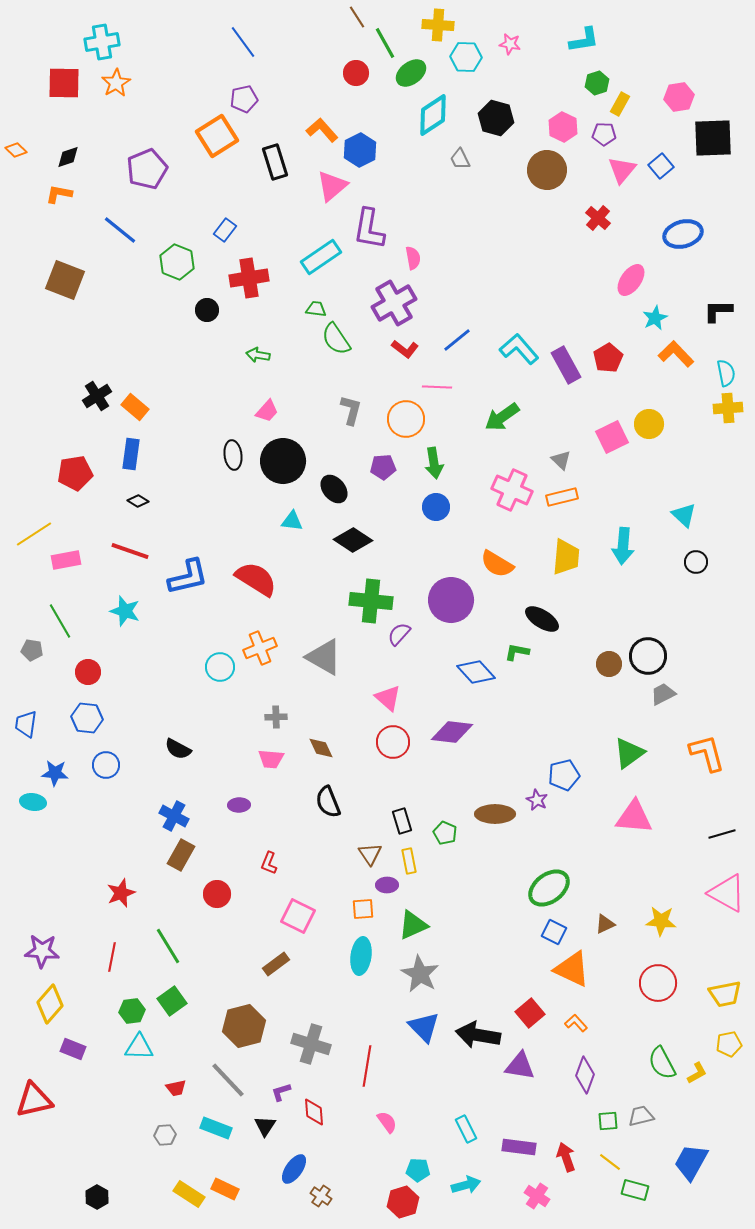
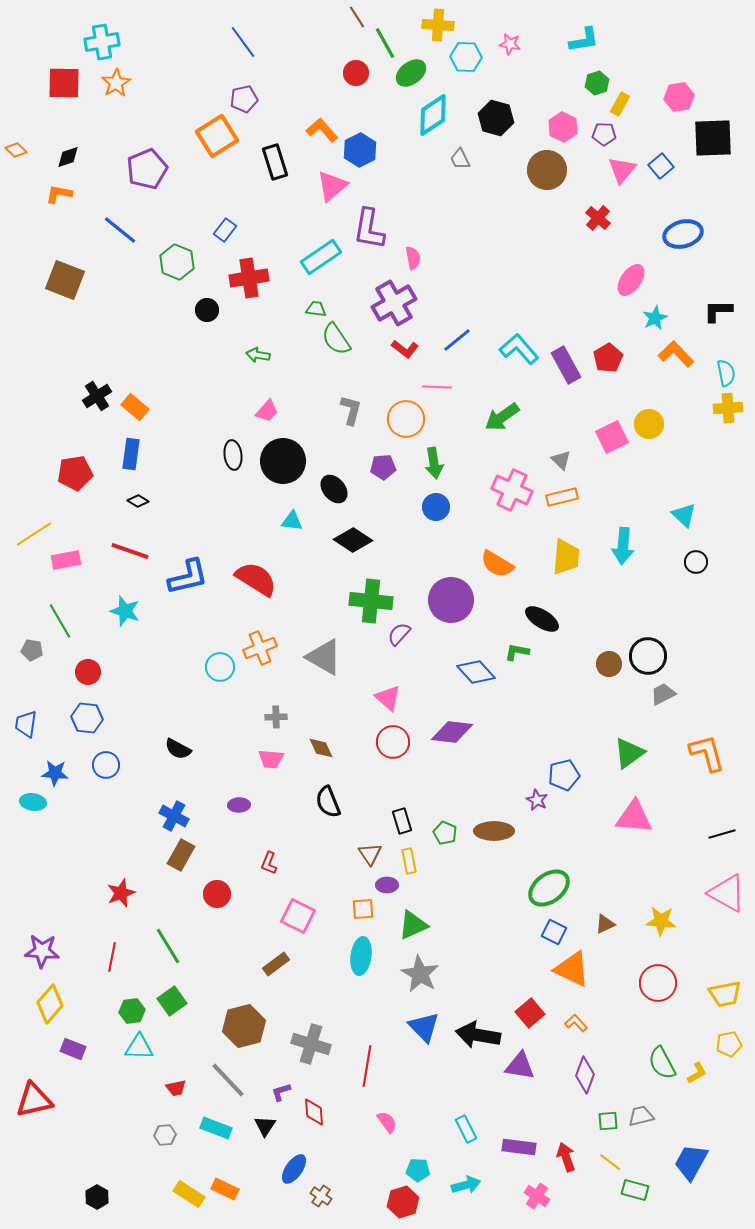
brown ellipse at (495, 814): moved 1 px left, 17 px down
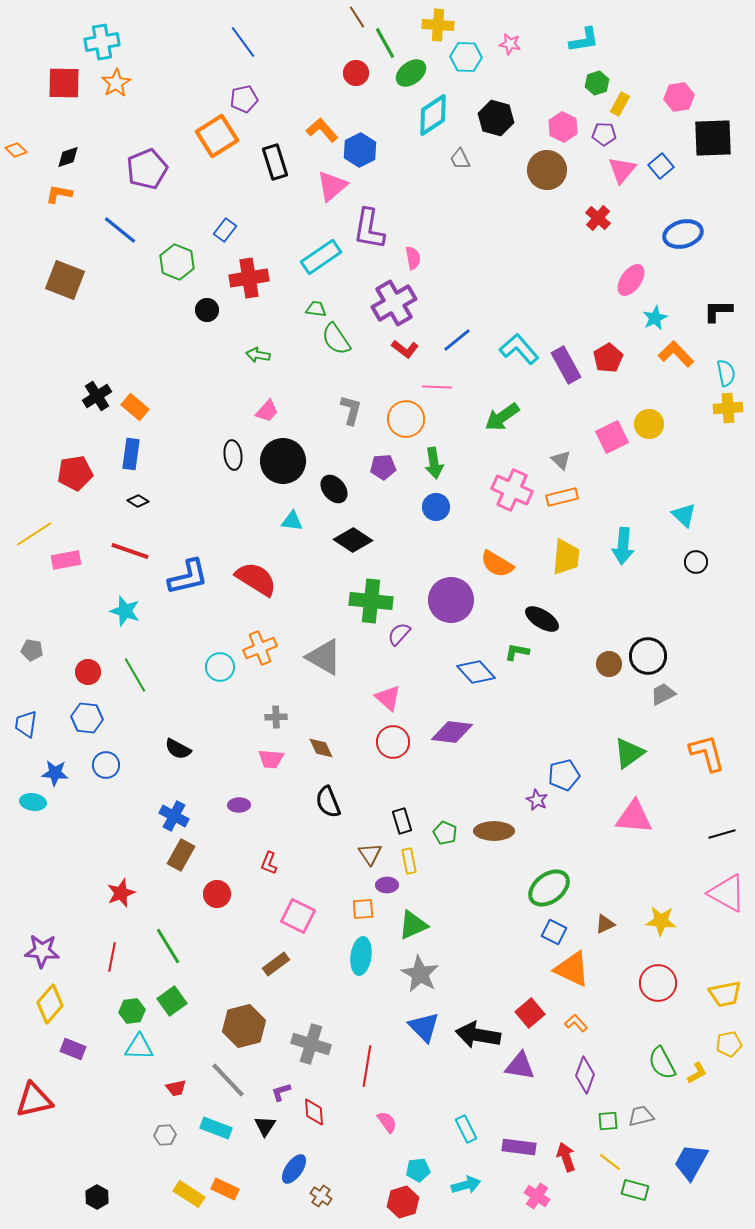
green line at (60, 621): moved 75 px right, 54 px down
cyan pentagon at (418, 1170): rotated 10 degrees counterclockwise
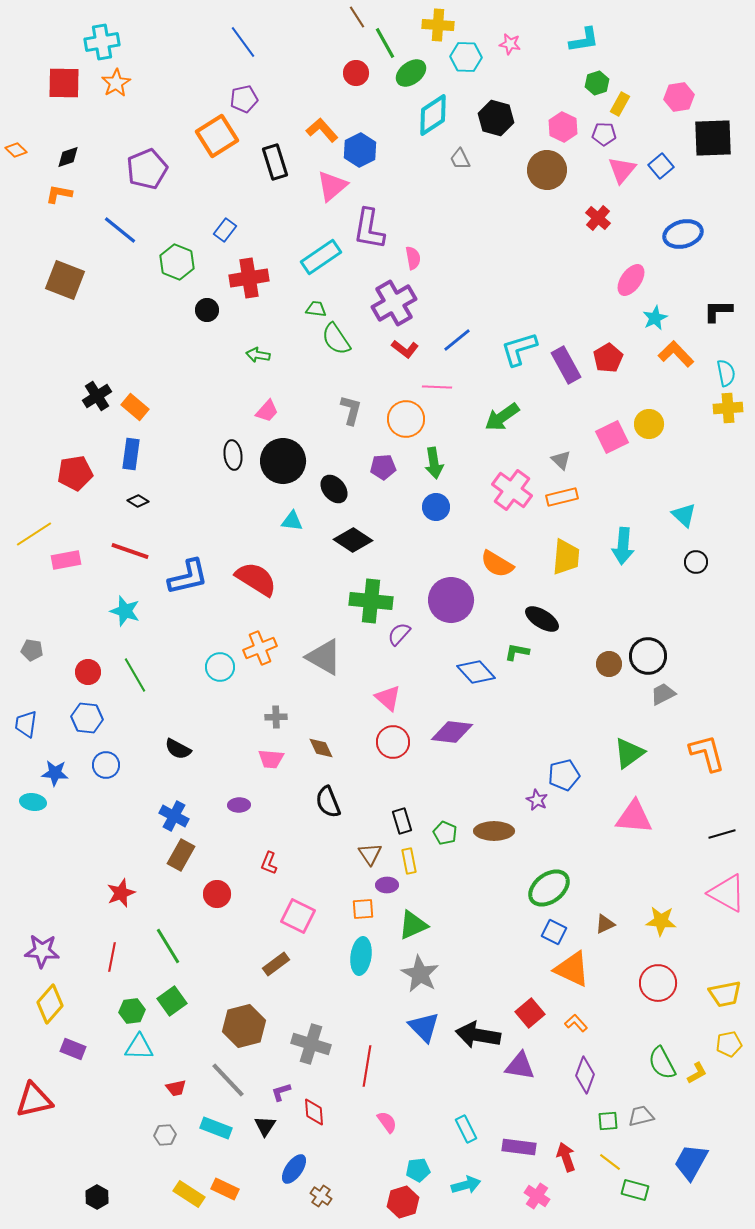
cyan L-shape at (519, 349): rotated 66 degrees counterclockwise
pink cross at (512, 490): rotated 12 degrees clockwise
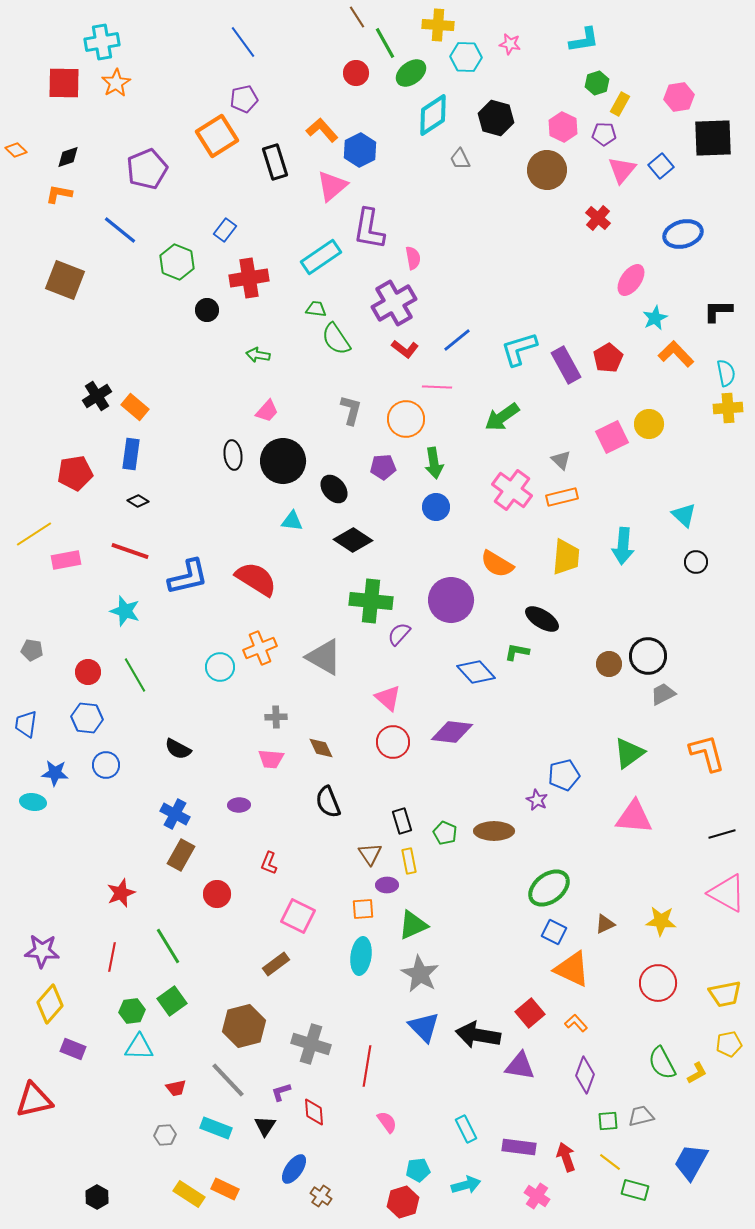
blue cross at (174, 816): moved 1 px right, 2 px up
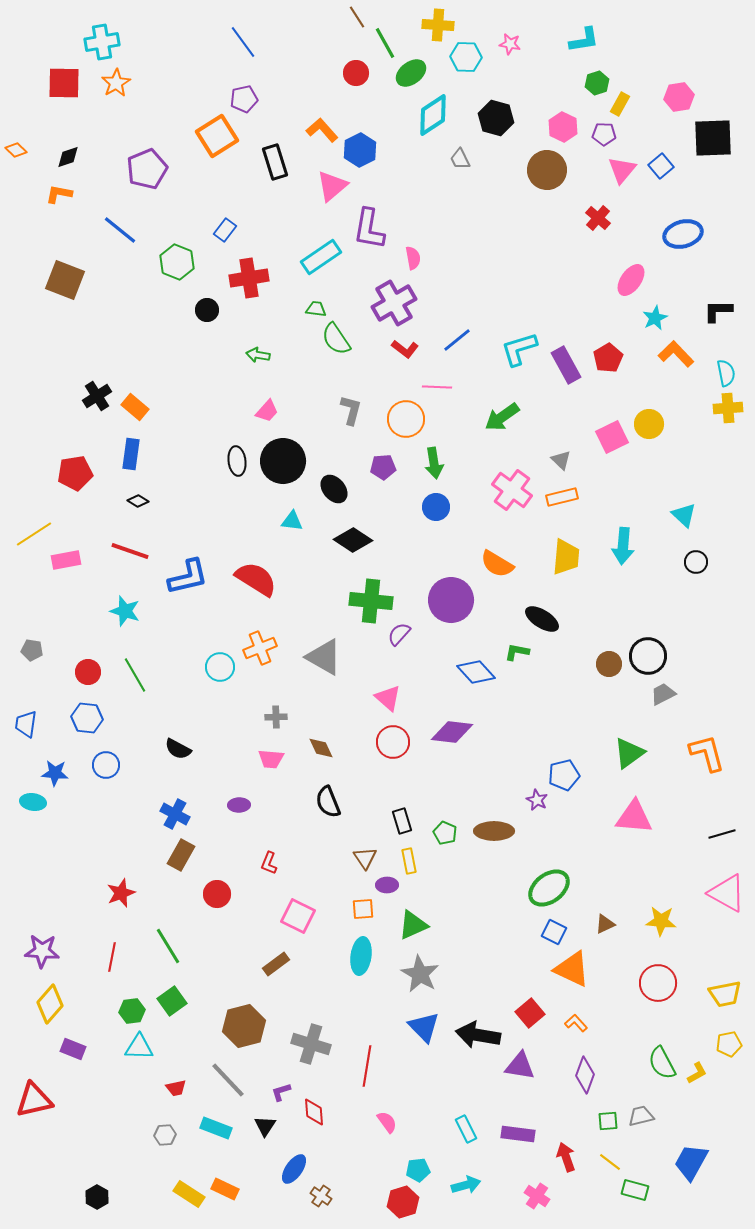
black ellipse at (233, 455): moved 4 px right, 6 px down
brown triangle at (370, 854): moved 5 px left, 4 px down
purple rectangle at (519, 1147): moved 1 px left, 13 px up
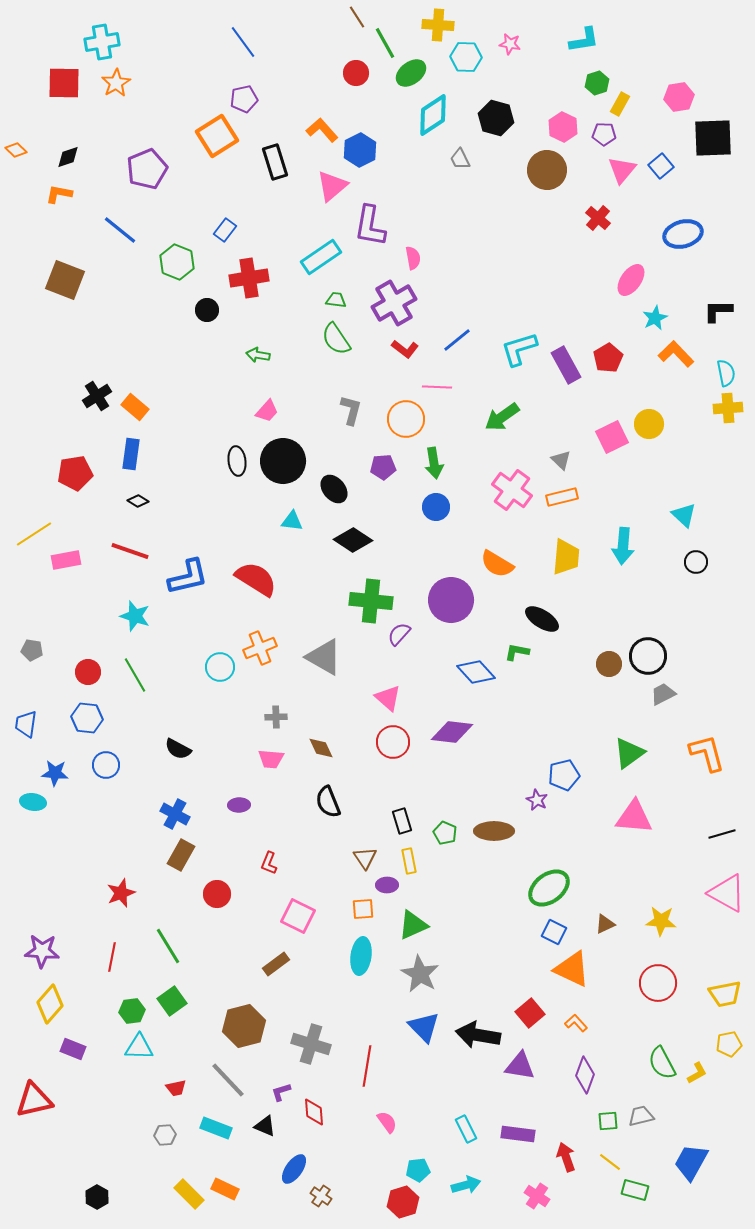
purple L-shape at (369, 229): moved 1 px right, 3 px up
green trapezoid at (316, 309): moved 20 px right, 9 px up
cyan star at (125, 611): moved 10 px right, 5 px down
black triangle at (265, 1126): rotated 40 degrees counterclockwise
yellow rectangle at (189, 1194): rotated 12 degrees clockwise
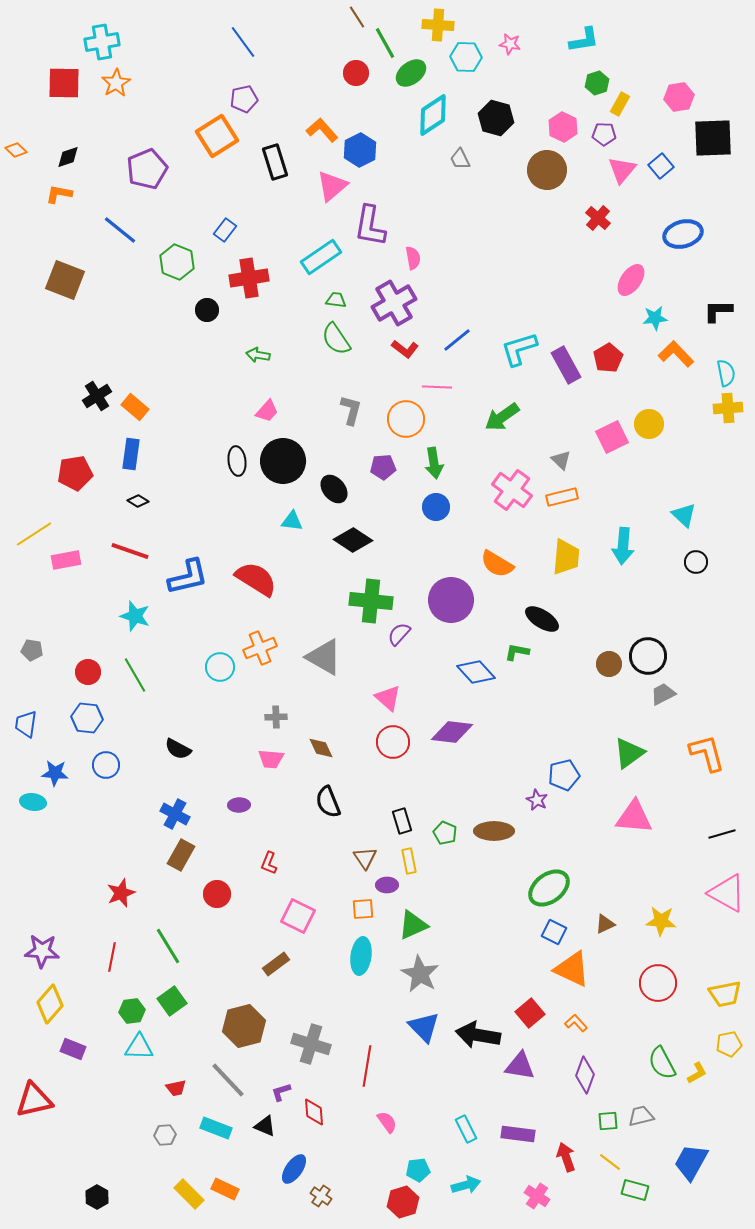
cyan star at (655, 318): rotated 20 degrees clockwise
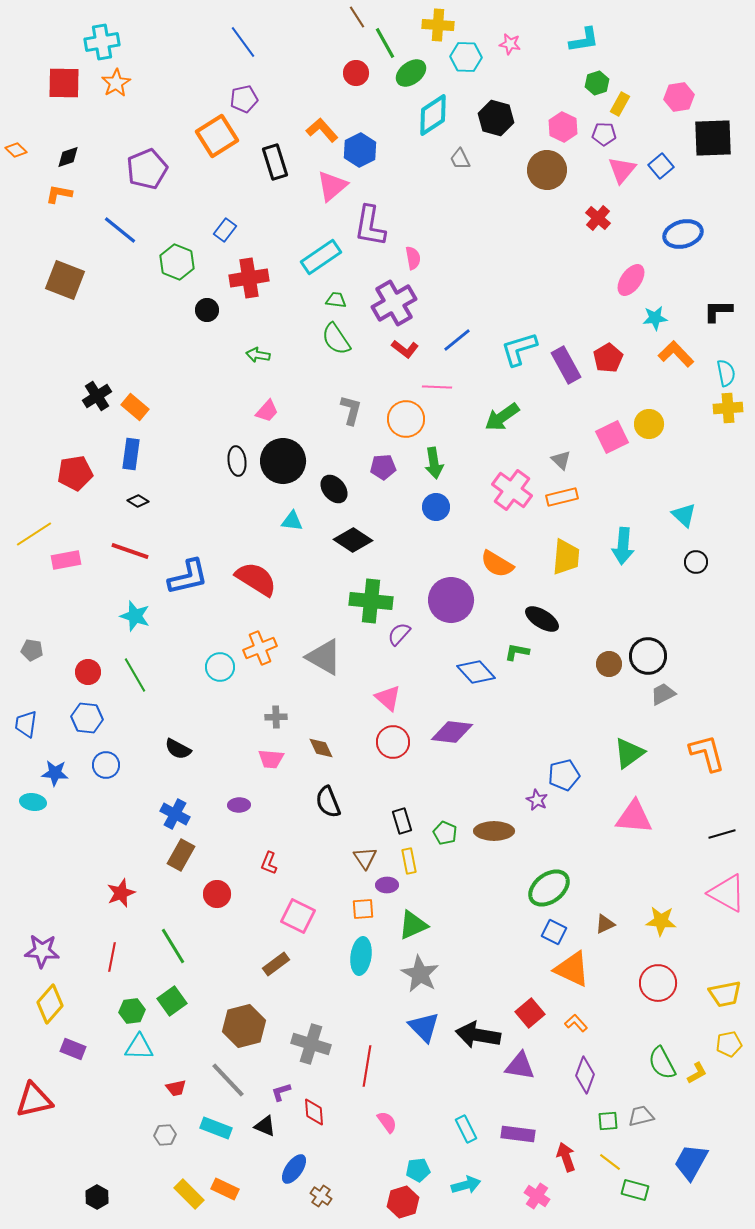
green line at (168, 946): moved 5 px right
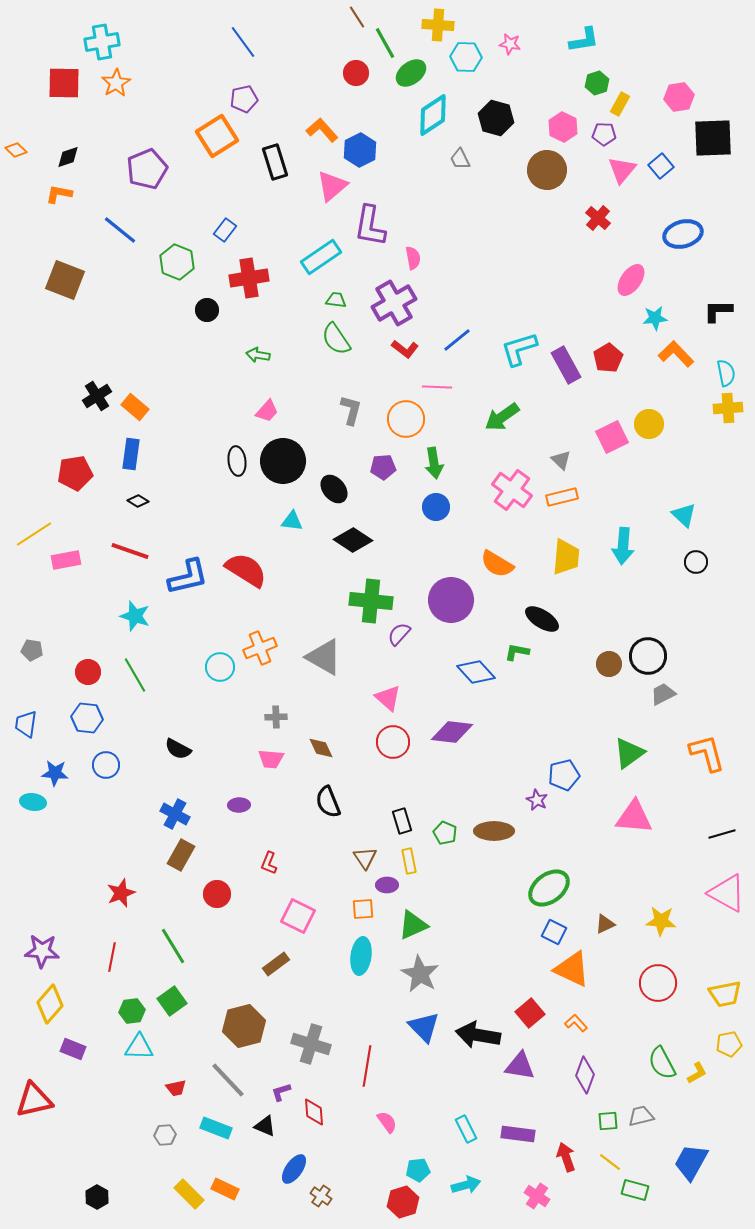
red semicircle at (256, 579): moved 10 px left, 9 px up
